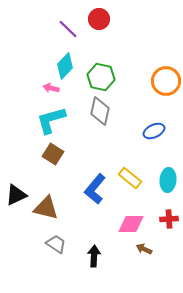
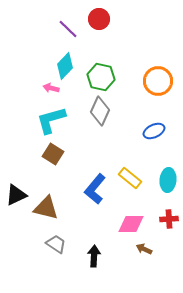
orange circle: moved 8 px left
gray diamond: rotated 12 degrees clockwise
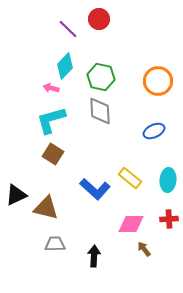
gray diamond: rotated 28 degrees counterclockwise
blue L-shape: rotated 88 degrees counterclockwise
gray trapezoid: moved 1 px left; rotated 35 degrees counterclockwise
brown arrow: rotated 28 degrees clockwise
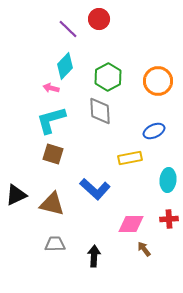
green hexagon: moved 7 px right; rotated 20 degrees clockwise
brown square: rotated 15 degrees counterclockwise
yellow rectangle: moved 20 px up; rotated 50 degrees counterclockwise
brown triangle: moved 6 px right, 4 px up
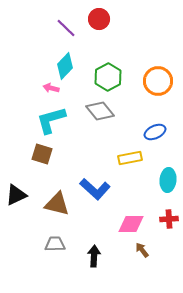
purple line: moved 2 px left, 1 px up
gray diamond: rotated 36 degrees counterclockwise
blue ellipse: moved 1 px right, 1 px down
brown square: moved 11 px left
brown triangle: moved 5 px right
brown arrow: moved 2 px left, 1 px down
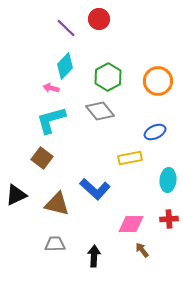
brown square: moved 4 px down; rotated 20 degrees clockwise
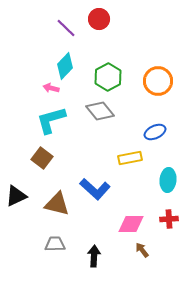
black triangle: moved 1 px down
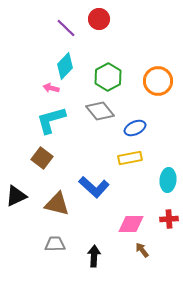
blue ellipse: moved 20 px left, 4 px up
blue L-shape: moved 1 px left, 2 px up
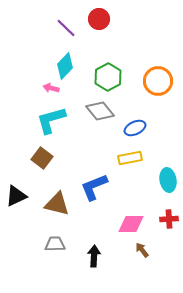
cyan ellipse: rotated 15 degrees counterclockwise
blue L-shape: rotated 116 degrees clockwise
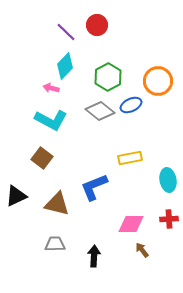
red circle: moved 2 px left, 6 px down
purple line: moved 4 px down
gray diamond: rotated 12 degrees counterclockwise
cyan L-shape: rotated 136 degrees counterclockwise
blue ellipse: moved 4 px left, 23 px up
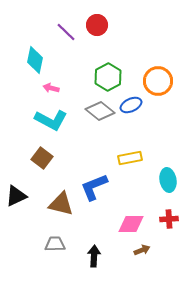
cyan diamond: moved 30 px left, 6 px up; rotated 32 degrees counterclockwise
brown triangle: moved 4 px right
brown arrow: rotated 105 degrees clockwise
